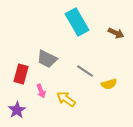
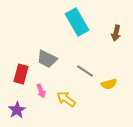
brown arrow: rotated 77 degrees clockwise
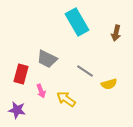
purple star: rotated 30 degrees counterclockwise
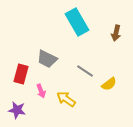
yellow semicircle: rotated 21 degrees counterclockwise
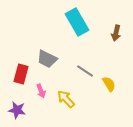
yellow semicircle: rotated 84 degrees counterclockwise
yellow arrow: rotated 12 degrees clockwise
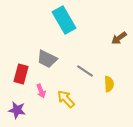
cyan rectangle: moved 13 px left, 2 px up
brown arrow: moved 3 px right, 5 px down; rotated 42 degrees clockwise
yellow semicircle: rotated 28 degrees clockwise
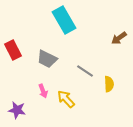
red rectangle: moved 8 px left, 24 px up; rotated 42 degrees counterclockwise
pink arrow: moved 2 px right
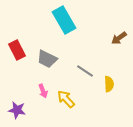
red rectangle: moved 4 px right
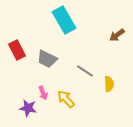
brown arrow: moved 2 px left, 3 px up
pink arrow: moved 2 px down
purple star: moved 11 px right, 2 px up
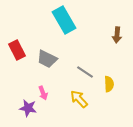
brown arrow: rotated 49 degrees counterclockwise
gray line: moved 1 px down
yellow arrow: moved 13 px right
